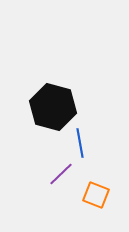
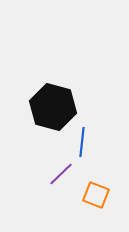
blue line: moved 2 px right, 1 px up; rotated 16 degrees clockwise
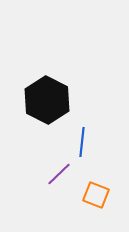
black hexagon: moved 6 px left, 7 px up; rotated 12 degrees clockwise
purple line: moved 2 px left
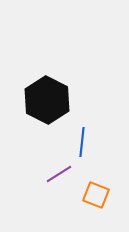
purple line: rotated 12 degrees clockwise
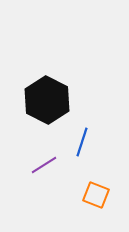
blue line: rotated 12 degrees clockwise
purple line: moved 15 px left, 9 px up
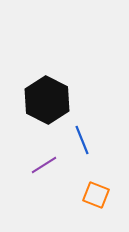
blue line: moved 2 px up; rotated 40 degrees counterclockwise
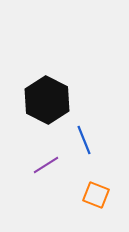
blue line: moved 2 px right
purple line: moved 2 px right
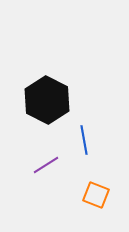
blue line: rotated 12 degrees clockwise
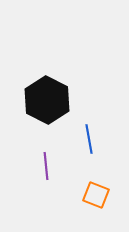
blue line: moved 5 px right, 1 px up
purple line: moved 1 px down; rotated 64 degrees counterclockwise
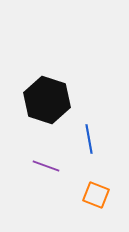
black hexagon: rotated 9 degrees counterclockwise
purple line: rotated 64 degrees counterclockwise
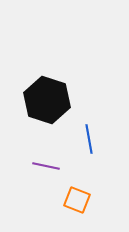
purple line: rotated 8 degrees counterclockwise
orange square: moved 19 px left, 5 px down
